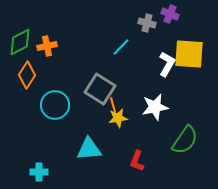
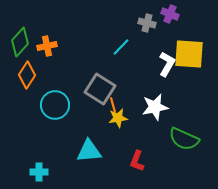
green diamond: rotated 20 degrees counterclockwise
green semicircle: moved 1 px left, 1 px up; rotated 80 degrees clockwise
cyan triangle: moved 2 px down
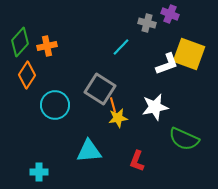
yellow square: rotated 16 degrees clockwise
white L-shape: rotated 40 degrees clockwise
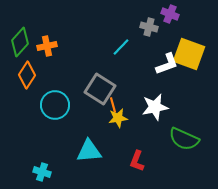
gray cross: moved 2 px right, 4 px down
cyan cross: moved 3 px right; rotated 18 degrees clockwise
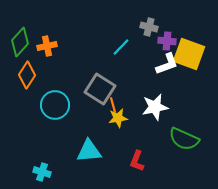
purple cross: moved 3 px left, 27 px down; rotated 18 degrees counterclockwise
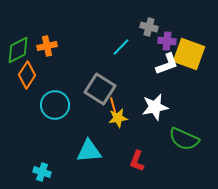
green diamond: moved 2 px left, 8 px down; rotated 20 degrees clockwise
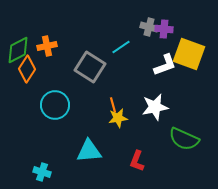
purple cross: moved 3 px left, 12 px up
cyan line: rotated 12 degrees clockwise
white L-shape: moved 2 px left, 1 px down
orange diamond: moved 6 px up
gray square: moved 10 px left, 22 px up
